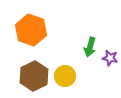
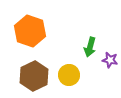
orange hexagon: moved 1 px left, 1 px down
purple star: moved 2 px down
yellow circle: moved 4 px right, 1 px up
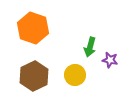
orange hexagon: moved 3 px right, 3 px up
yellow circle: moved 6 px right
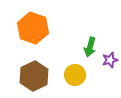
purple star: rotated 28 degrees counterclockwise
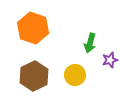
green arrow: moved 4 px up
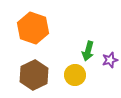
green arrow: moved 2 px left, 8 px down
brown hexagon: moved 1 px up
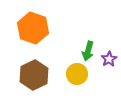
purple star: moved 1 px left, 1 px up; rotated 14 degrees counterclockwise
yellow circle: moved 2 px right, 1 px up
